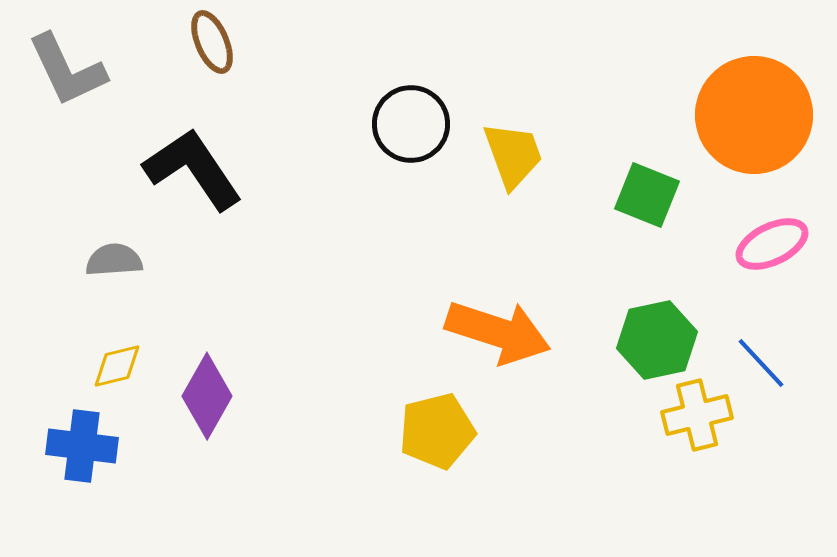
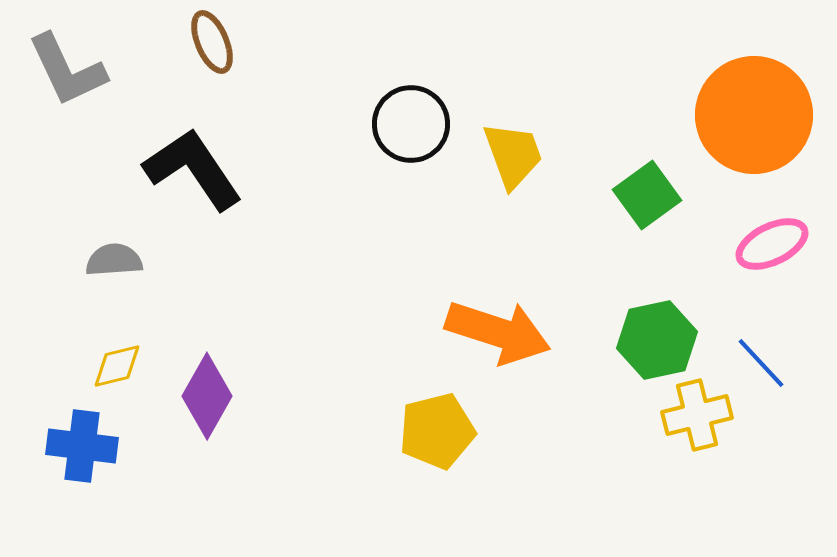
green square: rotated 32 degrees clockwise
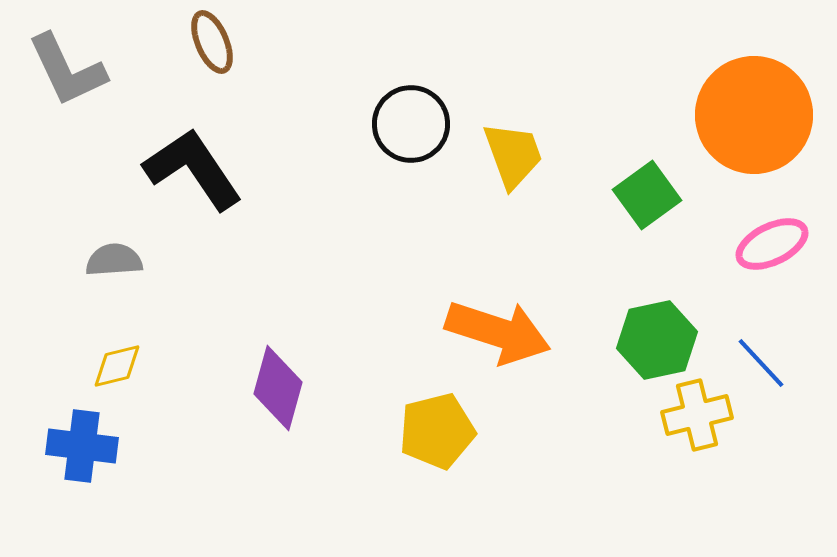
purple diamond: moved 71 px right, 8 px up; rotated 14 degrees counterclockwise
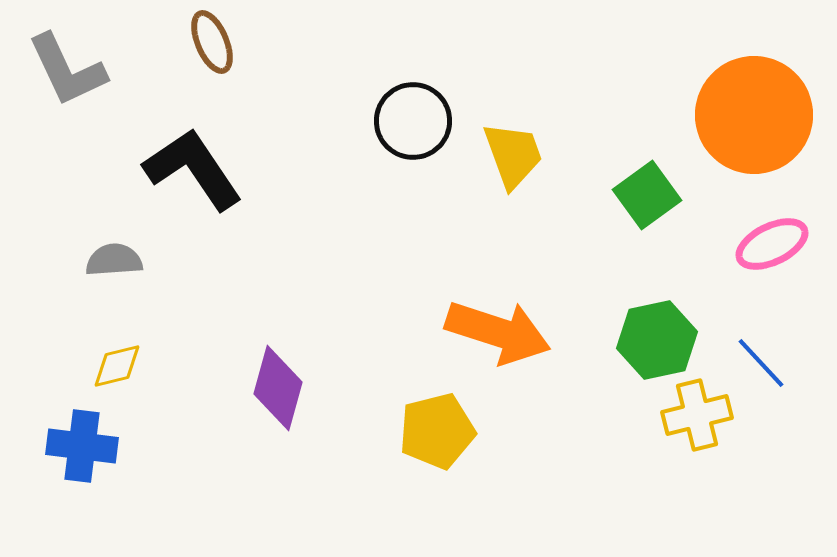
black circle: moved 2 px right, 3 px up
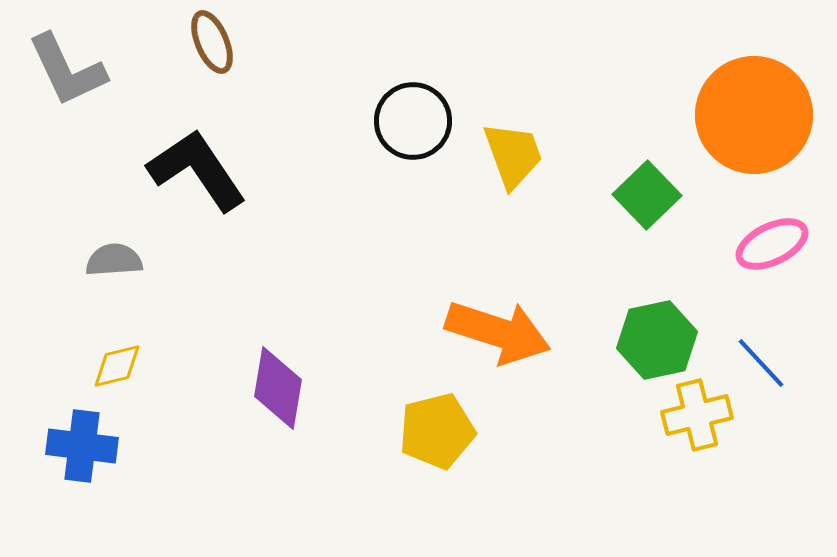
black L-shape: moved 4 px right, 1 px down
green square: rotated 8 degrees counterclockwise
purple diamond: rotated 6 degrees counterclockwise
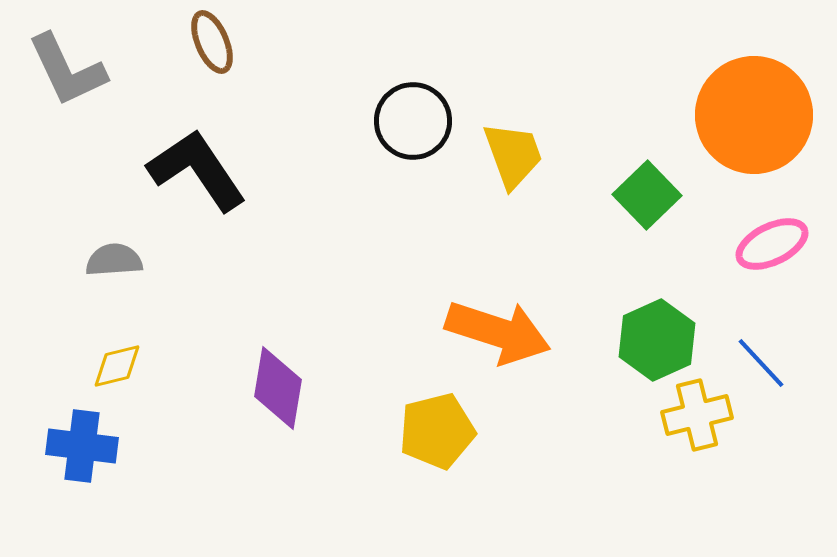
green hexagon: rotated 12 degrees counterclockwise
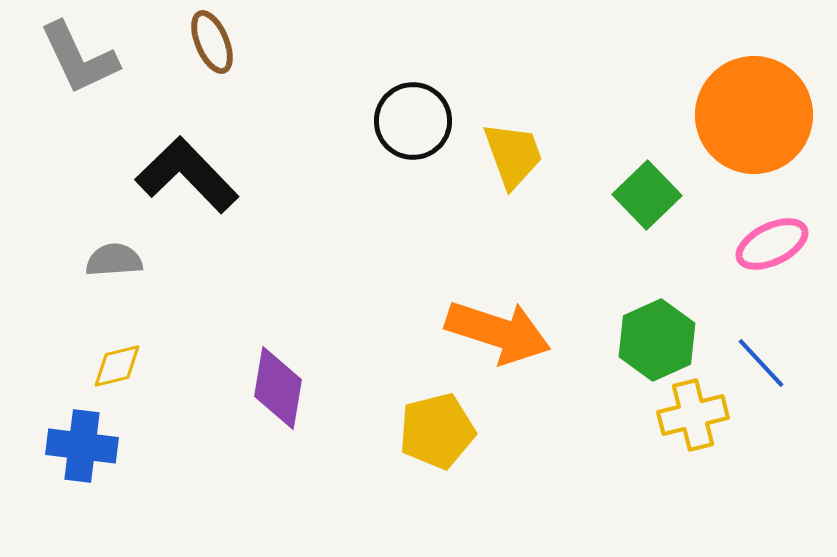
gray L-shape: moved 12 px right, 12 px up
black L-shape: moved 10 px left, 5 px down; rotated 10 degrees counterclockwise
yellow cross: moved 4 px left
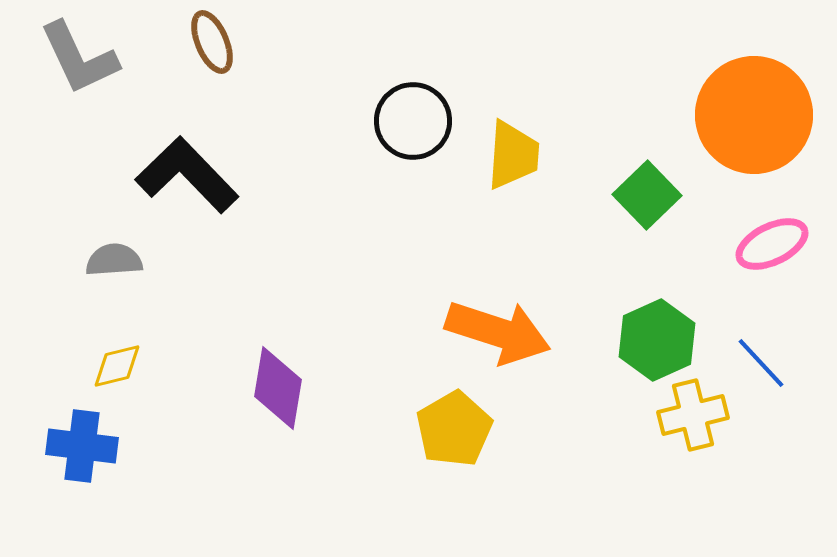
yellow trapezoid: rotated 24 degrees clockwise
yellow pentagon: moved 17 px right, 2 px up; rotated 16 degrees counterclockwise
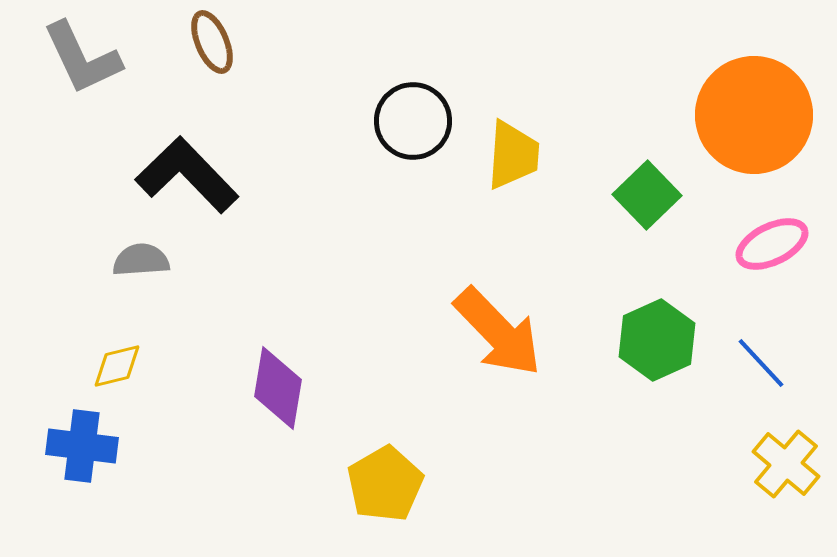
gray L-shape: moved 3 px right
gray semicircle: moved 27 px right
orange arrow: rotated 28 degrees clockwise
yellow cross: moved 93 px right, 49 px down; rotated 36 degrees counterclockwise
yellow pentagon: moved 69 px left, 55 px down
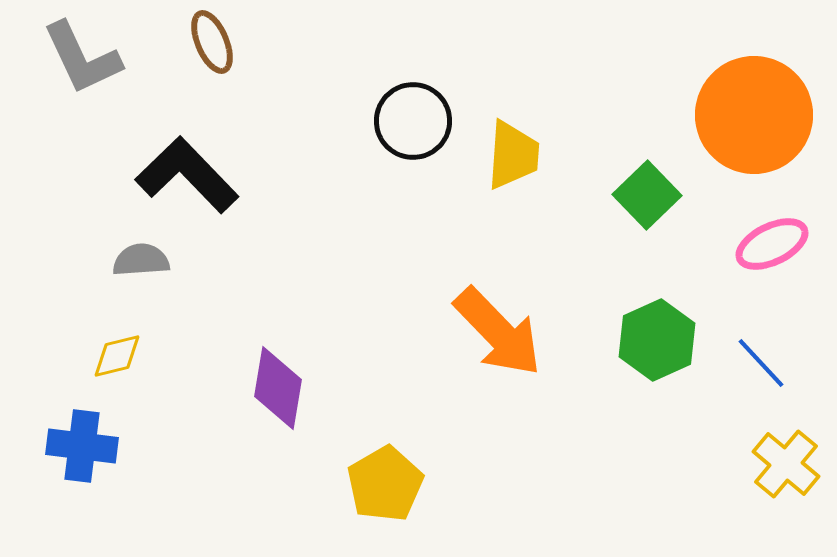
yellow diamond: moved 10 px up
